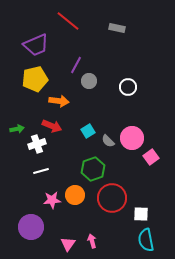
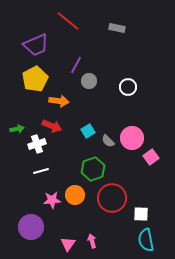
yellow pentagon: rotated 15 degrees counterclockwise
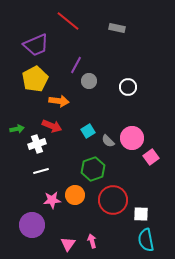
red circle: moved 1 px right, 2 px down
purple circle: moved 1 px right, 2 px up
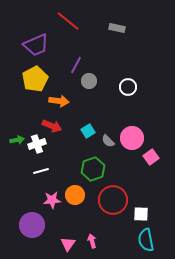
green arrow: moved 11 px down
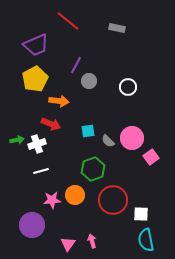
red arrow: moved 1 px left, 2 px up
cyan square: rotated 24 degrees clockwise
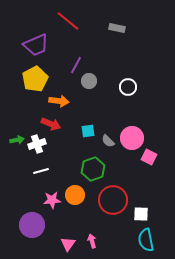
pink square: moved 2 px left; rotated 28 degrees counterclockwise
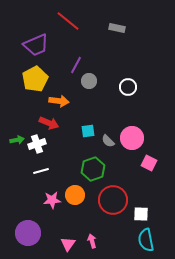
red arrow: moved 2 px left, 1 px up
pink square: moved 6 px down
purple circle: moved 4 px left, 8 px down
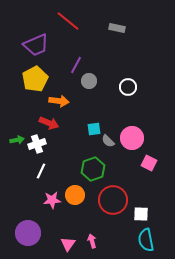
cyan square: moved 6 px right, 2 px up
white line: rotated 49 degrees counterclockwise
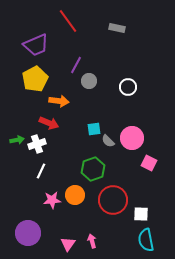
red line: rotated 15 degrees clockwise
